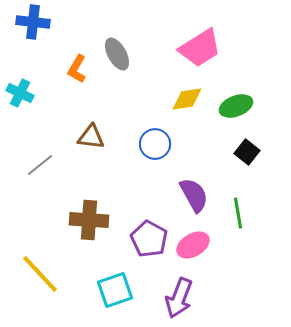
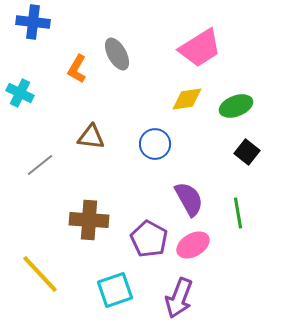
purple semicircle: moved 5 px left, 4 px down
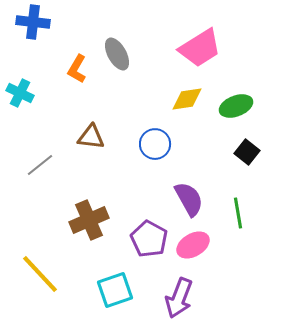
brown cross: rotated 27 degrees counterclockwise
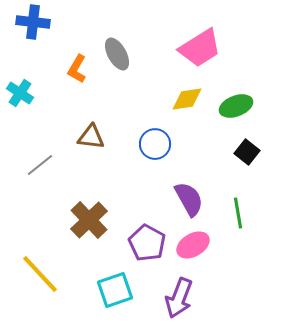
cyan cross: rotated 8 degrees clockwise
brown cross: rotated 21 degrees counterclockwise
purple pentagon: moved 2 px left, 4 px down
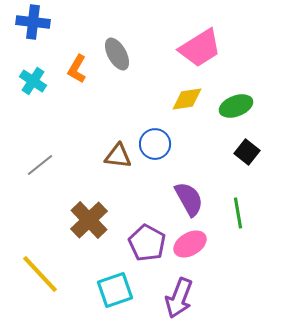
cyan cross: moved 13 px right, 12 px up
brown triangle: moved 27 px right, 19 px down
pink ellipse: moved 3 px left, 1 px up
